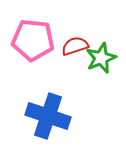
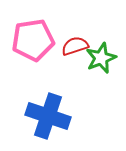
pink pentagon: rotated 15 degrees counterclockwise
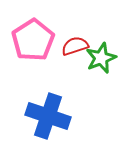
pink pentagon: rotated 24 degrees counterclockwise
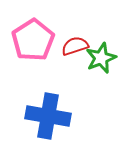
blue cross: rotated 9 degrees counterclockwise
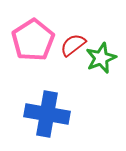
red semicircle: moved 2 px left, 1 px up; rotated 20 degrees counterclockwise
blue cross: moved 1 px left, 2 px up
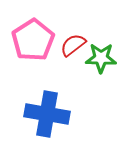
green star: rotated 24 degrees clockwise
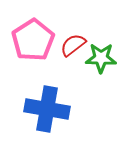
blue cross: moved 5 px up
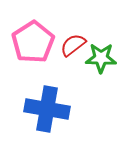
pink pentagon: moved 2 px down
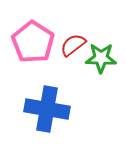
pink pentagon: rotated 6 degrees counterclockwise
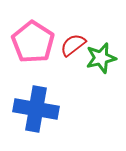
green star: rotated 16 degrees counterclockwise
blue cross: moved 11 px left
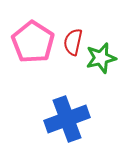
red semicircle: moved 3 px up; rotated 40 degrees counterclockwise
blue cross: moved 31 px right, 10 px down; rotated 30 degrees counterclockwise
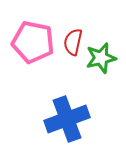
pink pentagon: rotated 21 degrees counterclockwise
